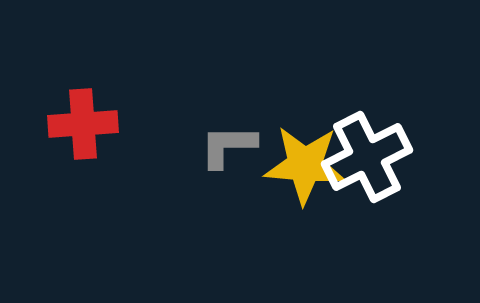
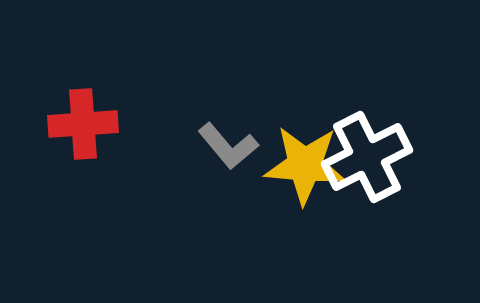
gray L-shape: rotated 130 degrees counterclockwise
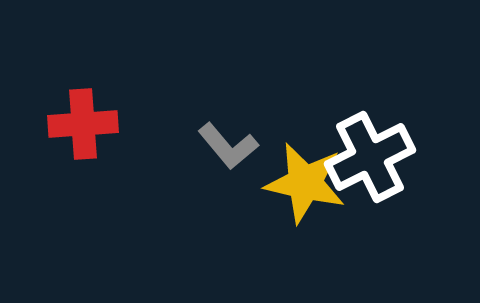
white cross: moved 3 px right
yellow star: moved 18 px down; rotated 8 degrees clockwise
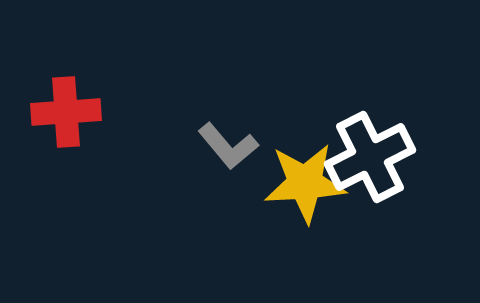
red cross: moved 17 px left, 12 px up
yellow star: rotated 16 degrees counterclockwise
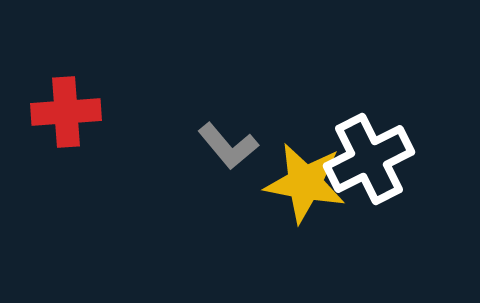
white cross: moved 1 px left, 2 px down
yellow star: rotated 14 degrees clockwise
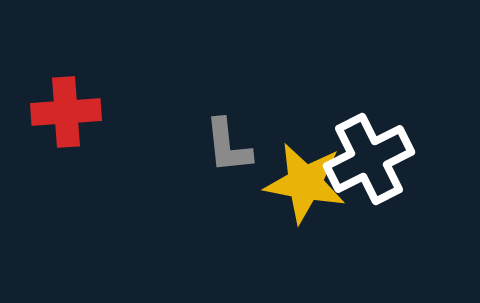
gray L-shape: rotated 34 degrees clockwise
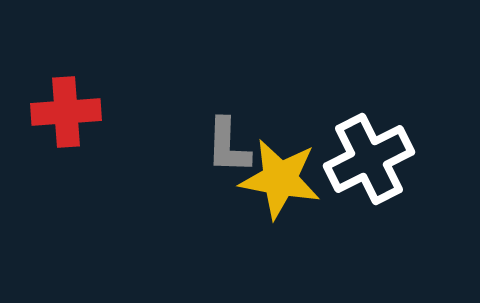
gray L-shape: rotated 8 degrees clockwise
yellow star: moved 25 px left, 4 px up
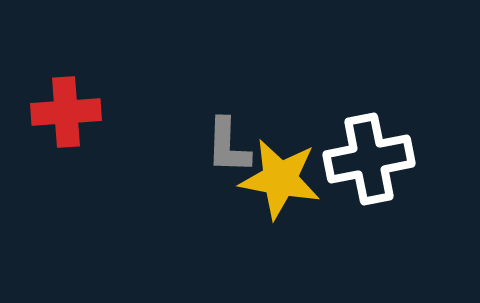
white cross: rotated 16 degrees clockwise
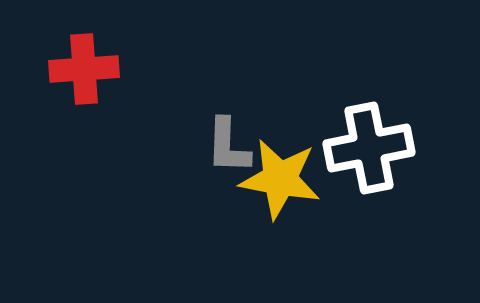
red cross: moved 18 px right, 43 px up
white cross: moved 11 px up
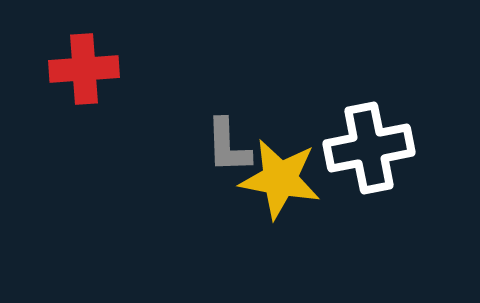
gray L-shape: rotated 4 degrees counterclockwise
